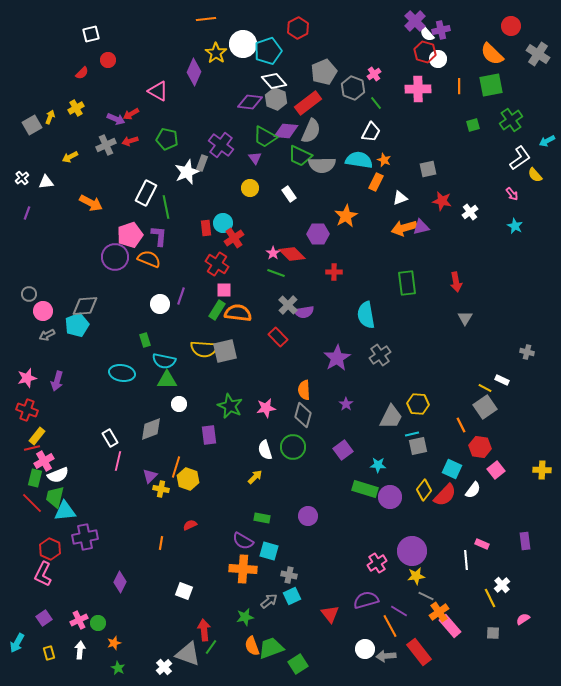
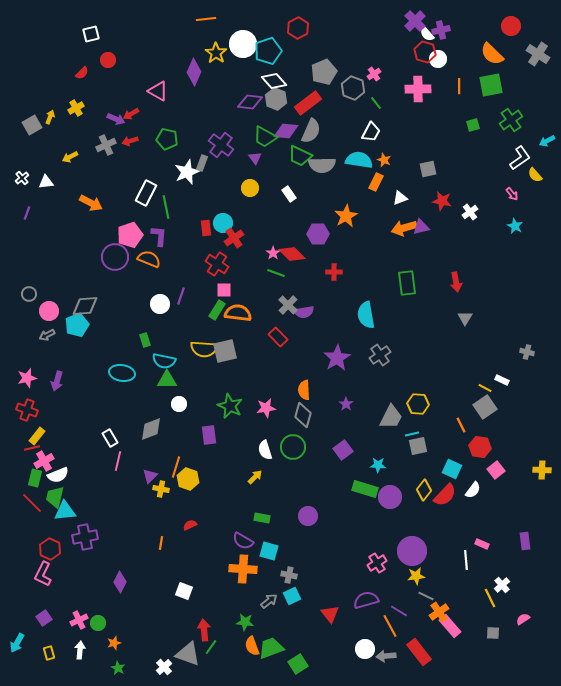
pink circle at (43, 311): moved 6 px right
green star at (245, 617): moved 5 px down; rotated 18 degrees clockwise
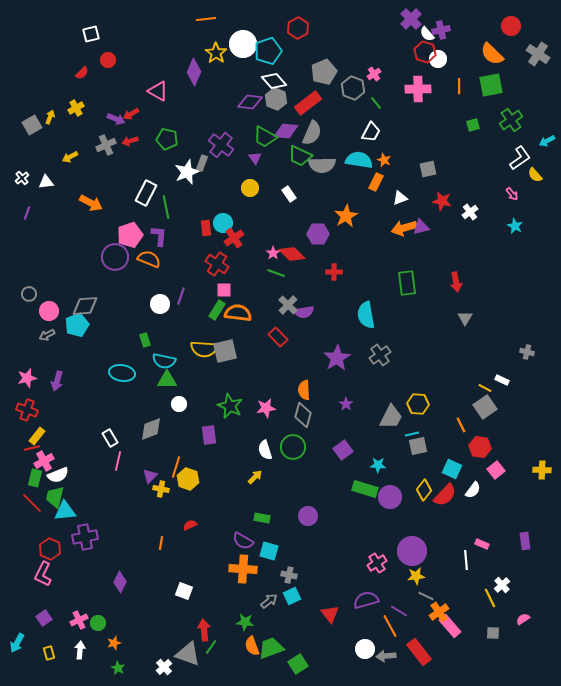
purple cross at (415, 21): moved 4 px left, 2 px up
gray semicircle at (311, 131): moved 1 px right, 2 px down
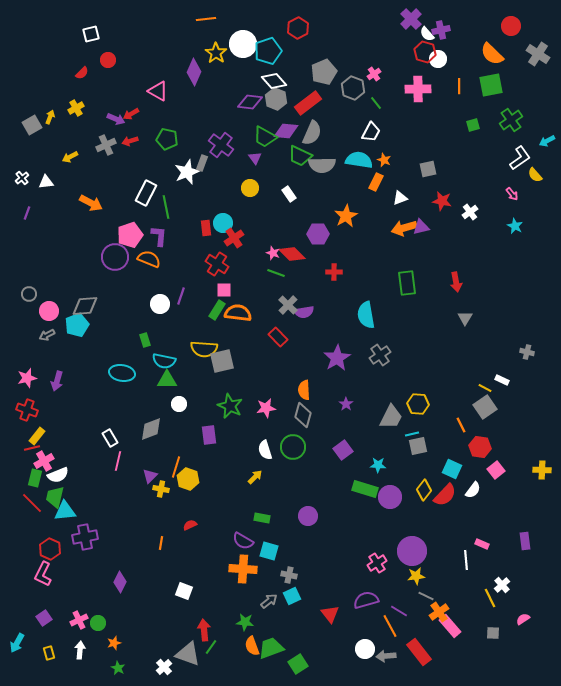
pink star at (273, 253): rotated 16 degrees counterclockwise
gray square at (225, 351): moved 3 px left, 10 px down
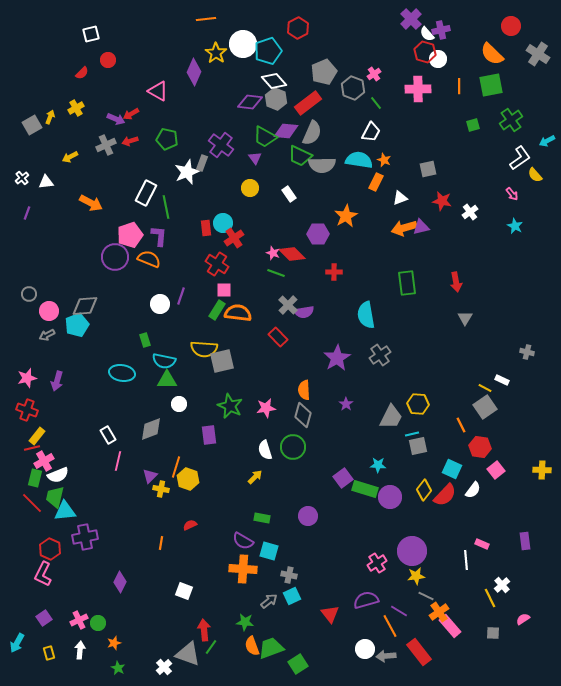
white rectangle at (110, 438): moved 2 px left, 3 px up
purple square at (343, 450): moved 28 px down
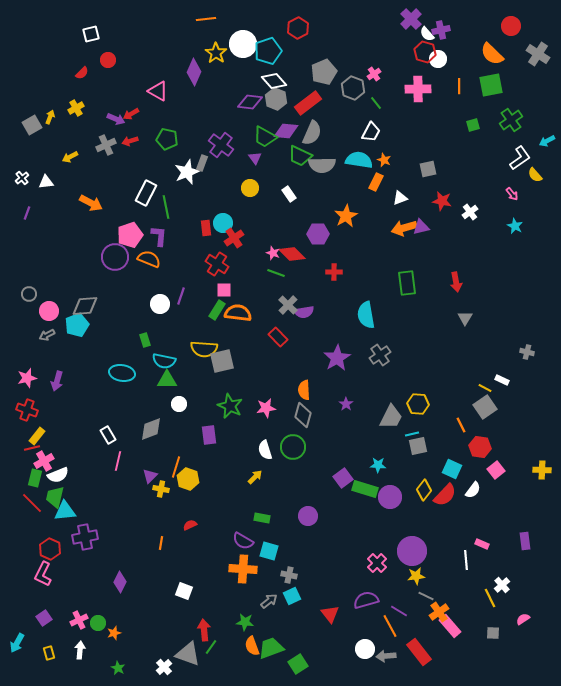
pink cross at (377, 563): rotated 12 degrees counterclockwise
orange star at (114, 643): moved 10 px up
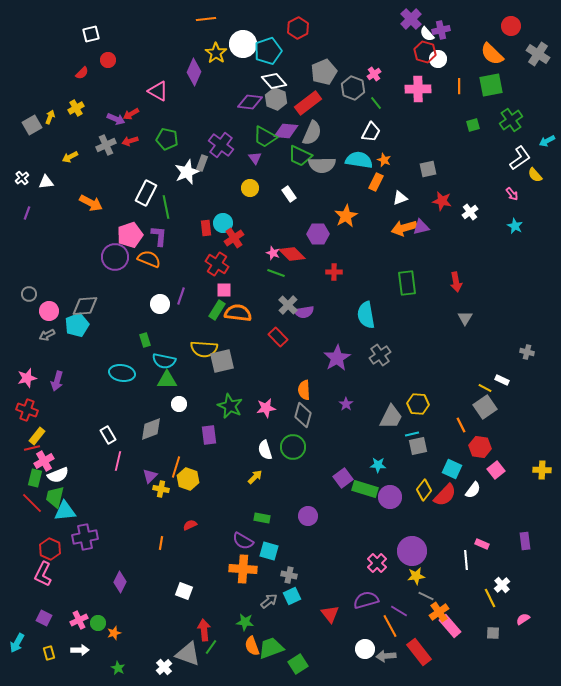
purple square at (44, 618): rotated 28 degrees counterclockwise
white arrow at (80, 650): rotated 84 degrees clockwise
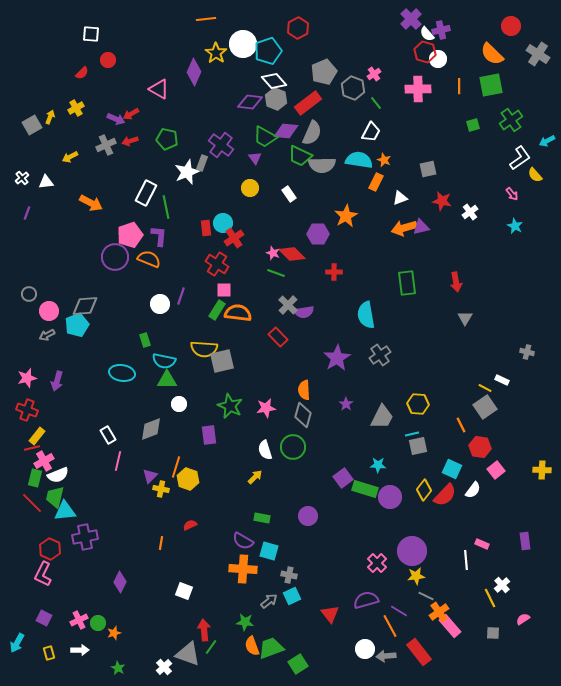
white square at (91, 34): rotated 18 degrees clockwise
pink triangle at (158, 91): moved 1 px right, 2 px up
gray trapezoid at (391, 417): moved 9 px left
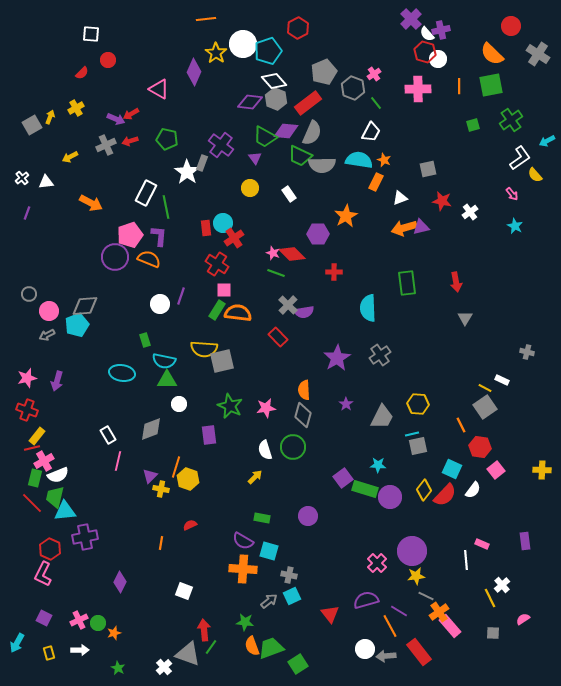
white star at (187, 172): rotated 15 degrees counterclockwise
cyan semicircle at (366, 315): moved 2 px right, 7 px up; rotated 8 degrees clockwise
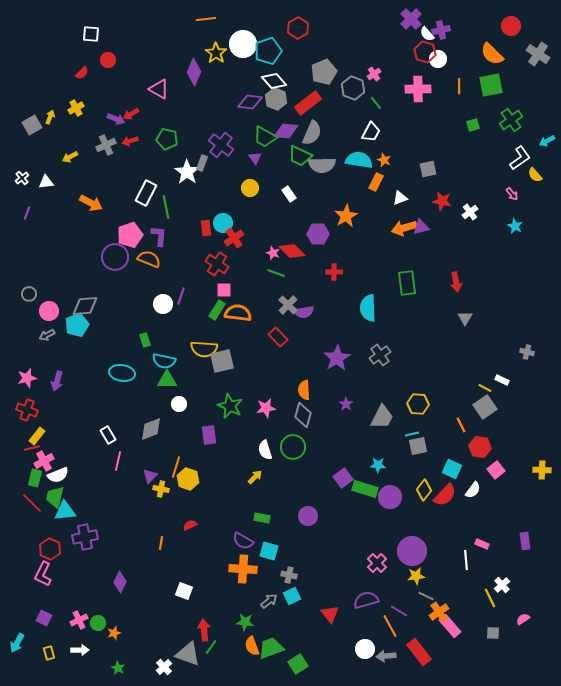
red diamond at (292, 254): moved 3 px up
white circle at (160, 304): moved 3 px right
